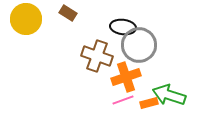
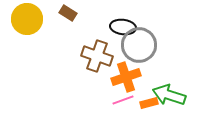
yellow circle: moved 1 px right
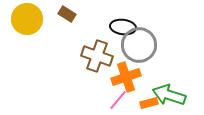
brown rectangle: moved 1 px left, 1 px down
pink line: moved 5 px left; rotated 30 degrees counterclockwise
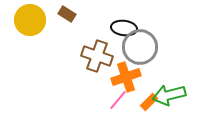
yellow circle: moved 3 px right, 1 px down
black ellipse: moved 1 px right, 1 px down
gray circle: moved 1 px right, 2 px down
green arrow: rotated 32 degrees counterclockwise
orange rectangle: moved 1 px up; rotated 30 degrees counterclockwise
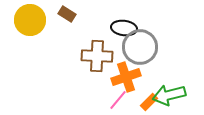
brown cross: rotated 16 degrees counterclockwise
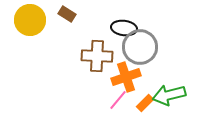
orange rectangle: moved 4 px left, 1 px down
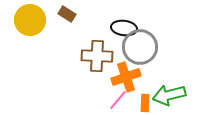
orange rectangle: rotated 42 degrees counterclockwise
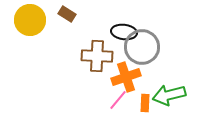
black ellipse: moved 4 px down
gray circle: moved 2 px right
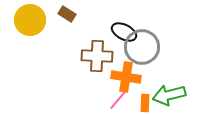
black ellipse: rotated 20 degrees clockwise
orange cross: rotated 28 degrees clockwise
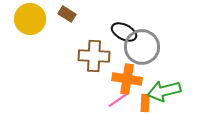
yellow circle: moved 1 px up
brown cross: moved 3 px left
orange cross: moved 1 px right, 2 px down
green arrow: moved 5 px left, 4 px up
pink line: rotated 15 degrees clockwise
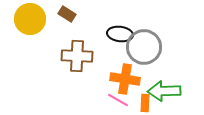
black ellipse: moved 4 px left, 2 px down; rotated 20 degrees counterclockwise
gray circle: moved 2 px right
brown cross: moved 17 px left
orange cross: moved 2 px left
green arrow: rotated 12 degrees clockwise
pink line: rotated 65 degrees clockwise
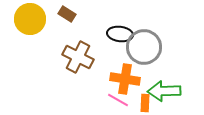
brown cross: moved 1 px right, 1 px down; rotated 24 degrees clockwise
